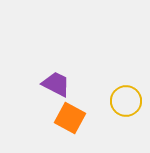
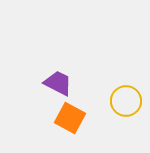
purple trapezoid: moved 2 px right, 1 px up
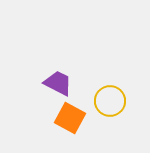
yellow circle: moved 16 px left
